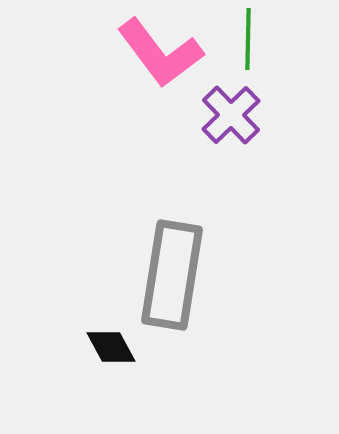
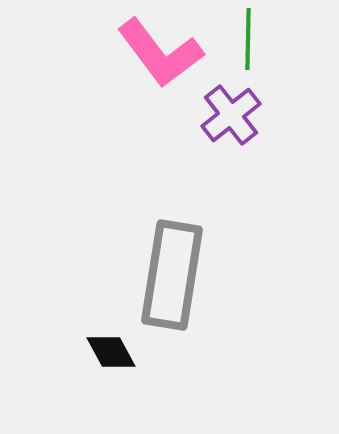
purple cross: rotated 6 degrees clockwise
black diamond: moved 5 px down
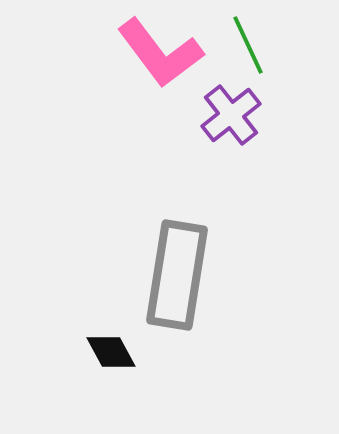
green line: moved 6 px down; rotated 26 degrees counterclockwise
gray rectangle: moved 5 px right
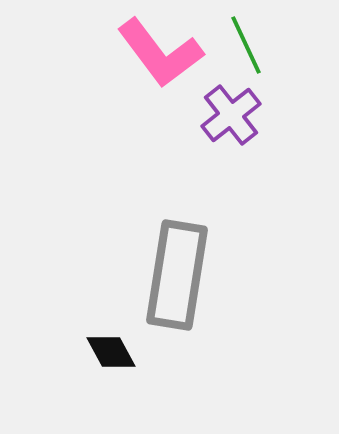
green line: moved 2 px left
